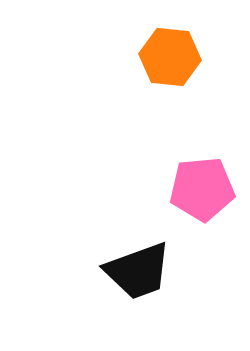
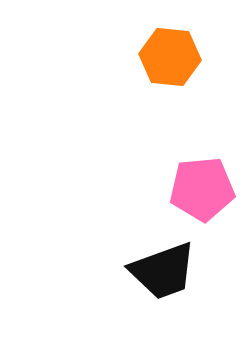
black trapezoid: moved 25 px right
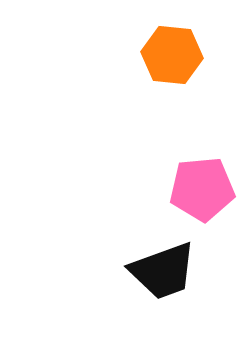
orange hexagon: moved 2 px right, 2 px up
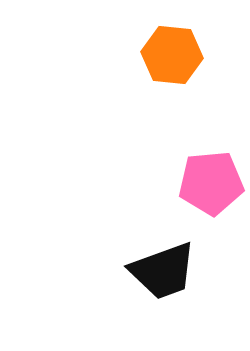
pink pentagon: moved 9 px right, 6 px up
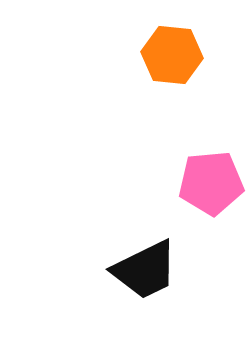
black trapezoid: moved 18 px left, 1 px up; rotated 6 degrees counterclockwise
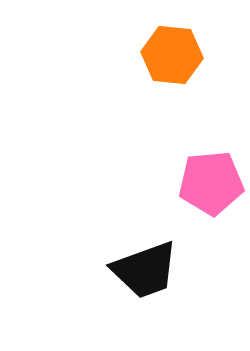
black trapezoid: rotated 6 degrees clockwise
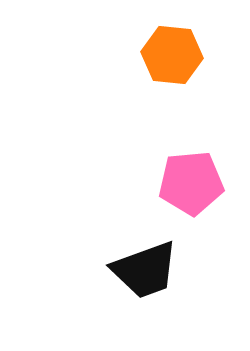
pink pentagon: moved 20 px left
